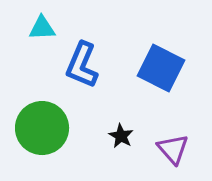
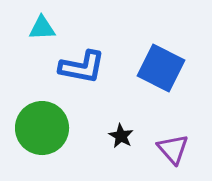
blue L-shape: moved 2 px down; rotated 102 degrees counterclockwise
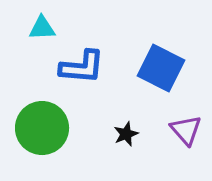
blue L-shape: rotated 6 degrees counterclockwise
black star: moved 5 px right, 2 px up; rotated 20 degrees clockwise
purple triangle: moved 13 px right, 19 px up
